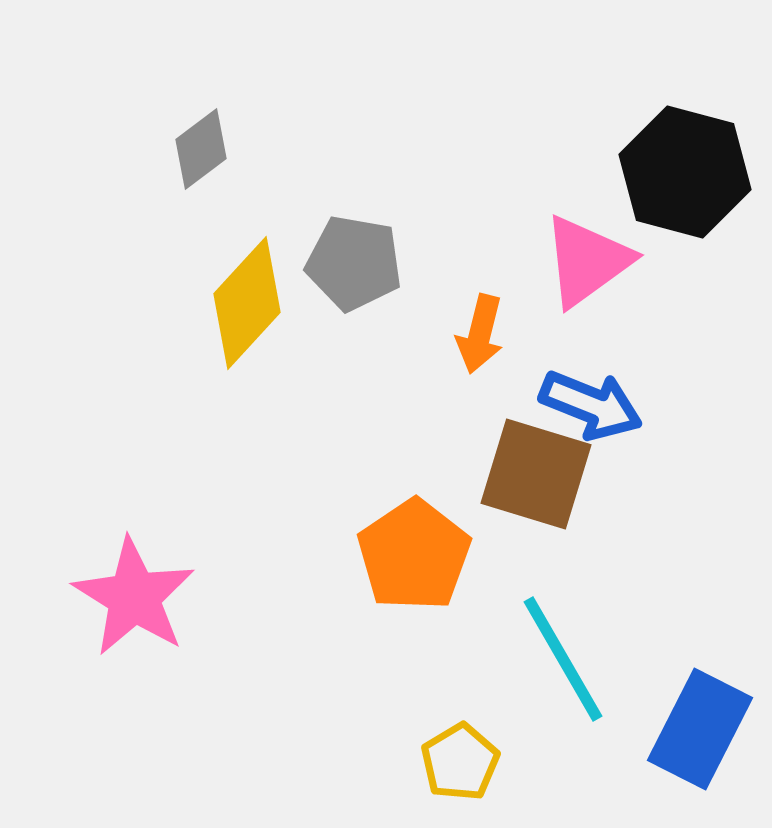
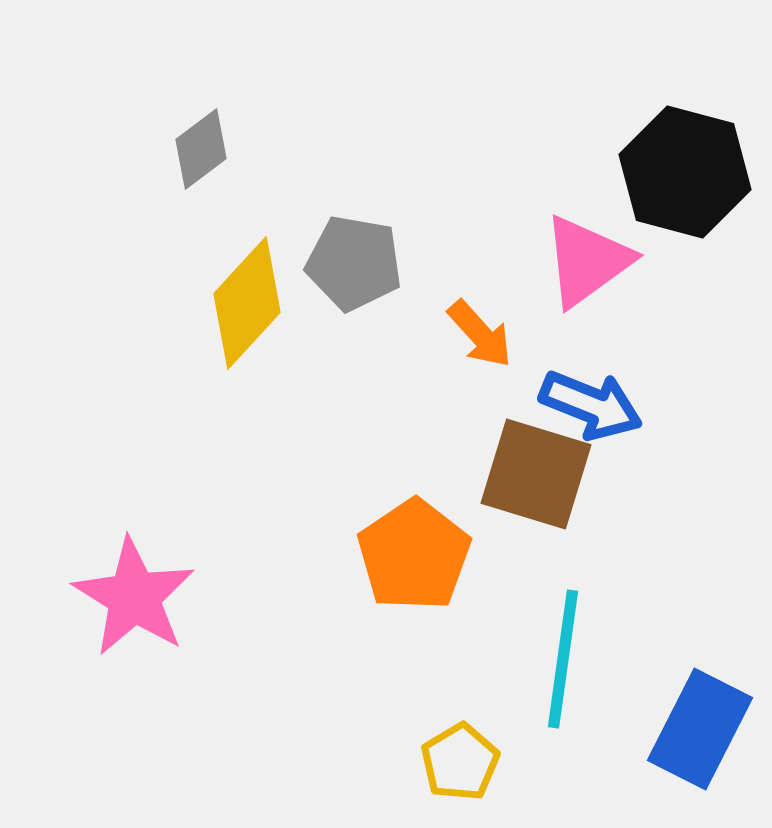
orange arrow: rotated 56 degrees counterclockwise
cyan line: rotated 38 degrees clockwise
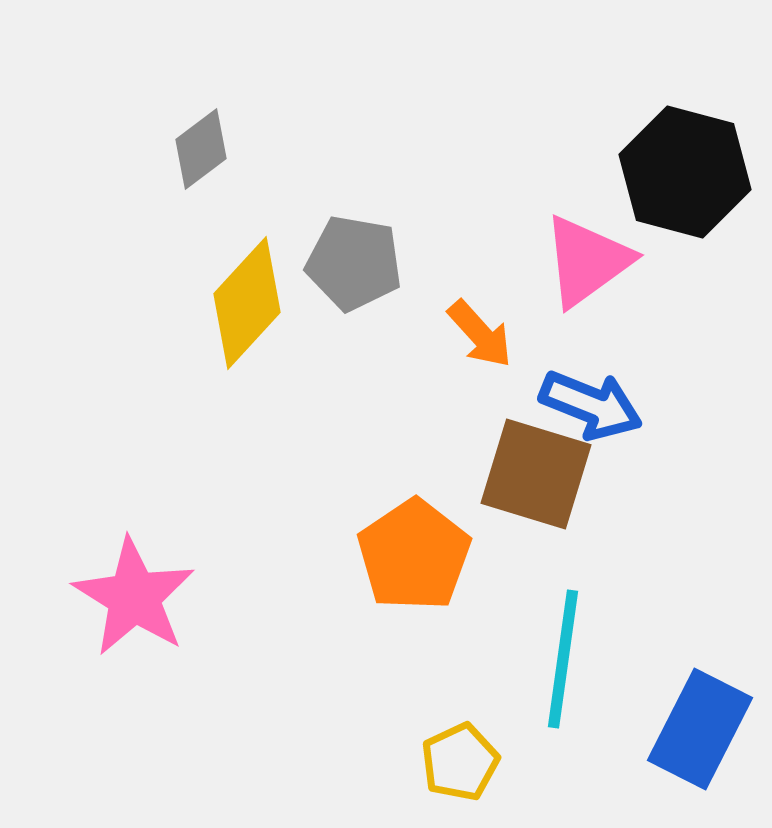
yellow pentagon: rotated 6 degrees clockwise
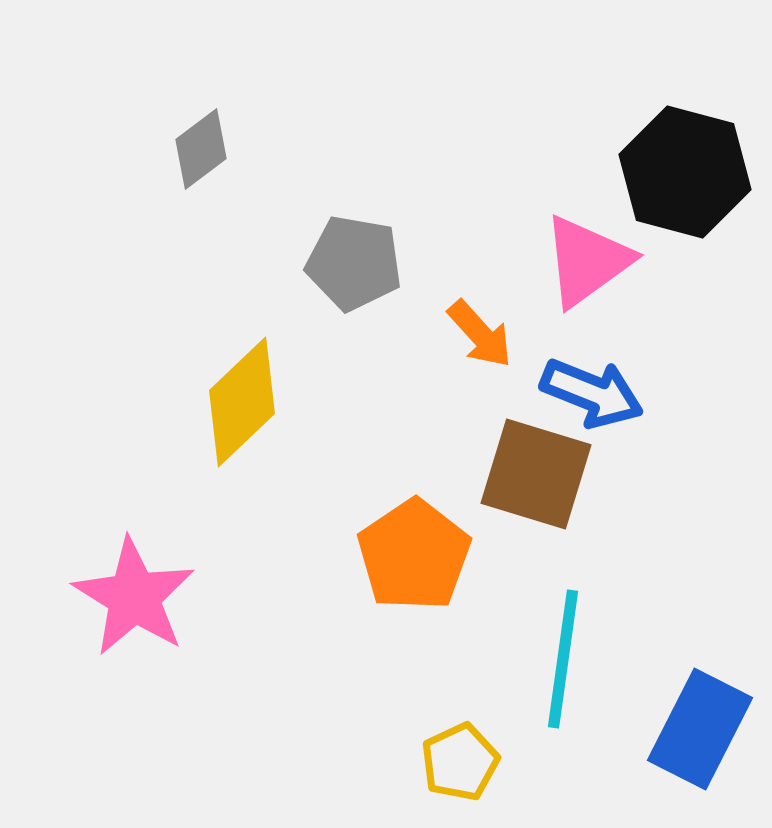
yellow diamond: moved 5 px left, 99 px down; rotated 4 degrees clockwise
blue arrow: moved 1 px right, 12 px up
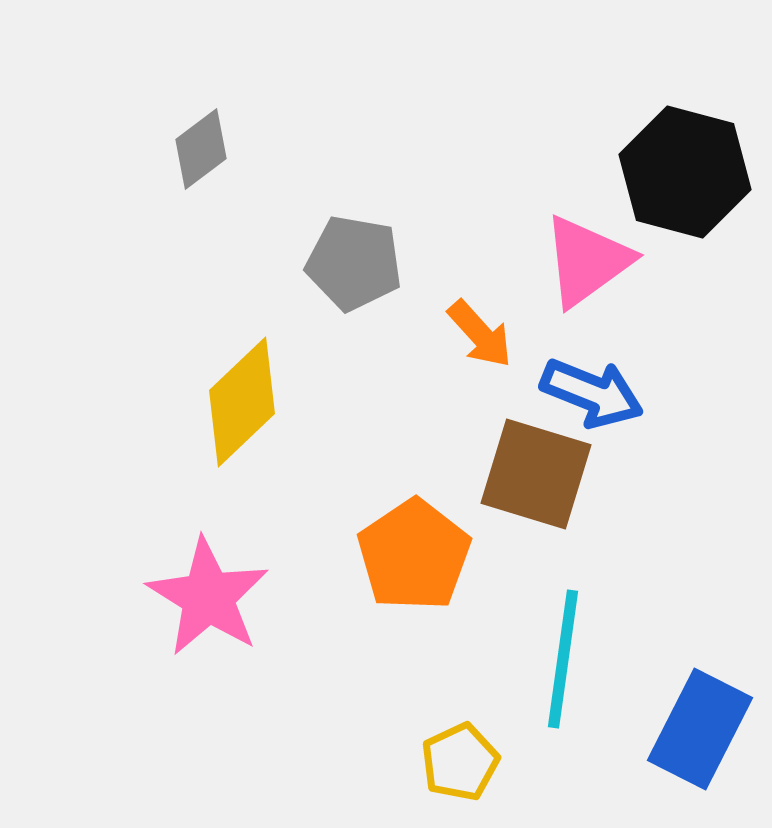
pink star: moved 74 px right
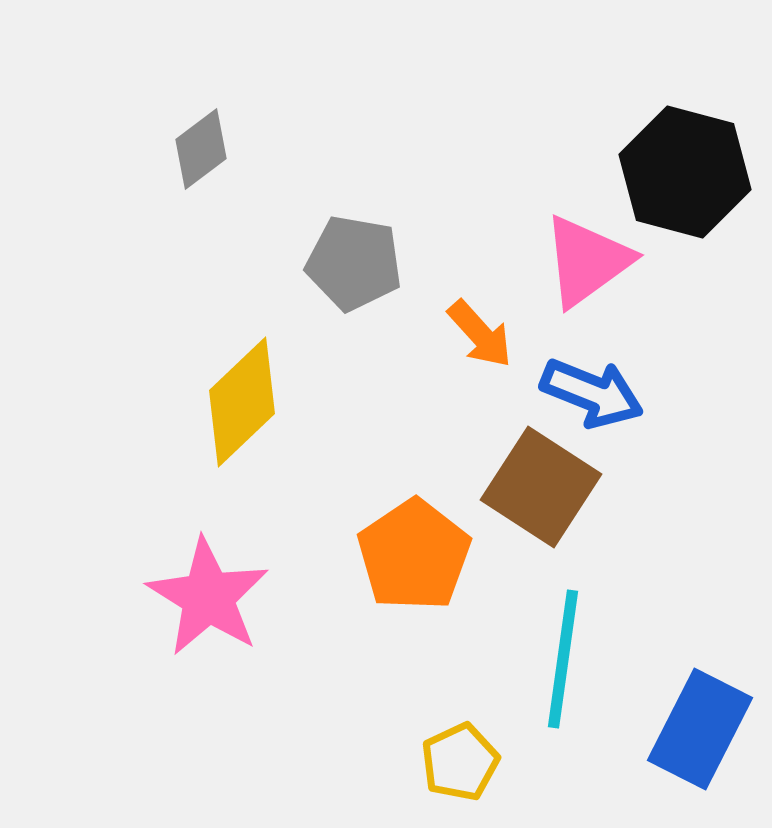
brown square: moved 5 px right, 13 px down; rotated 16 degrees clockwise
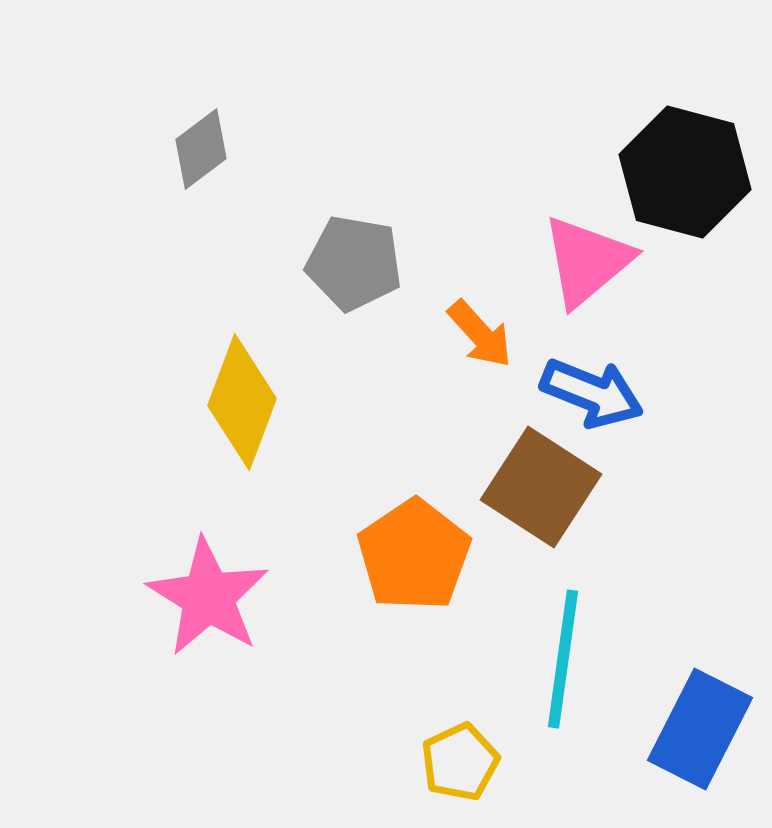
pink triangle: rotated 4 degrees counterclockwise
yellow diamond: rotated 26 degrees counterclockwise
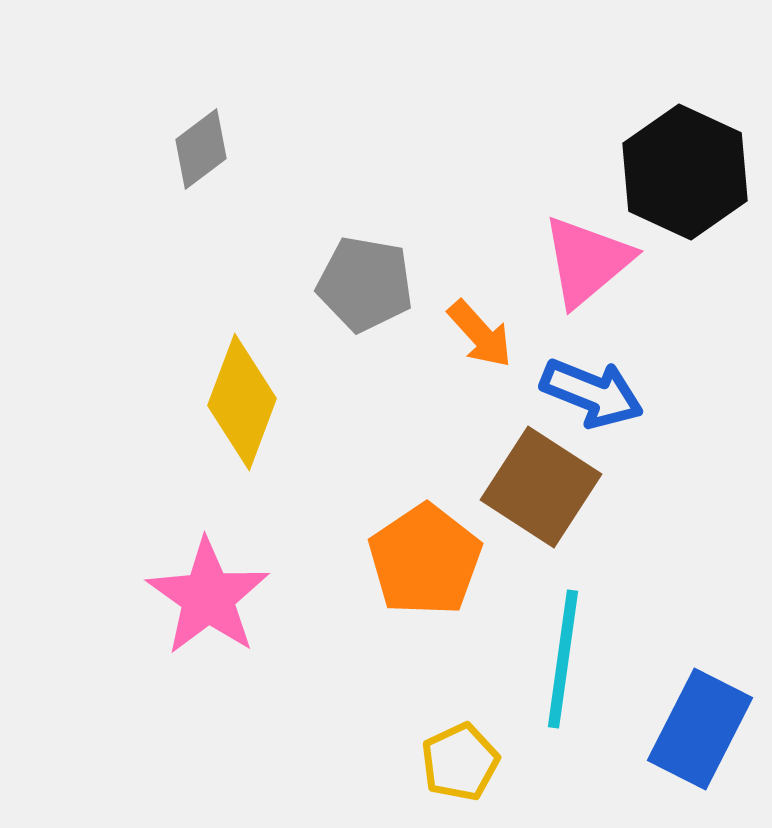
black hexagon: rotated 10 degrees clockwise
gray pentagon: moved 11 px right, 21 px down
orange pentagon: moved 11 px right, 5 px down
pink star: rotated 3 degrees clockwise
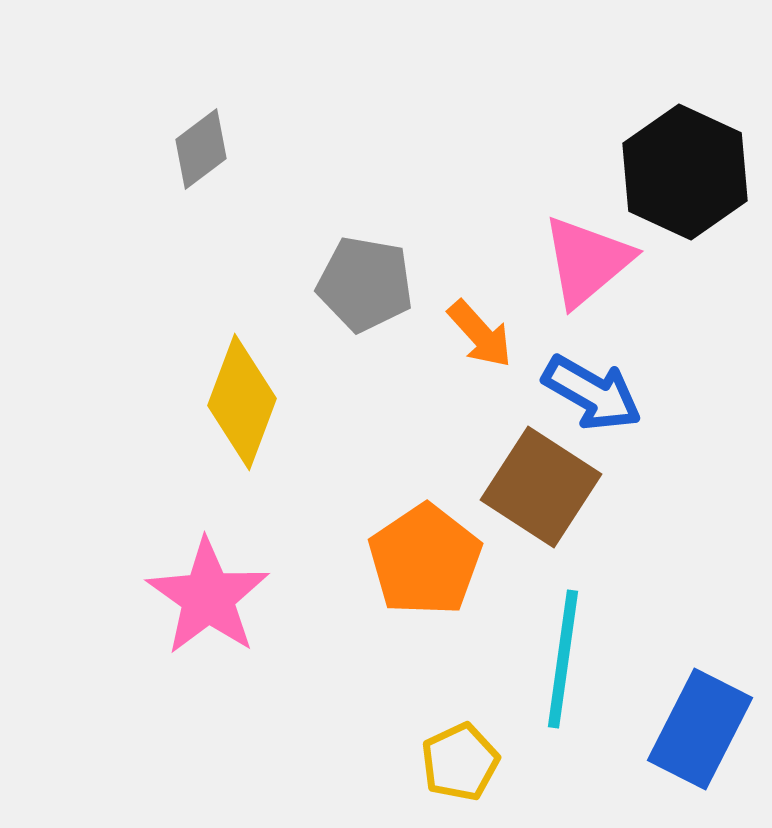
blue arrow: rotated 8 degrees clockwise
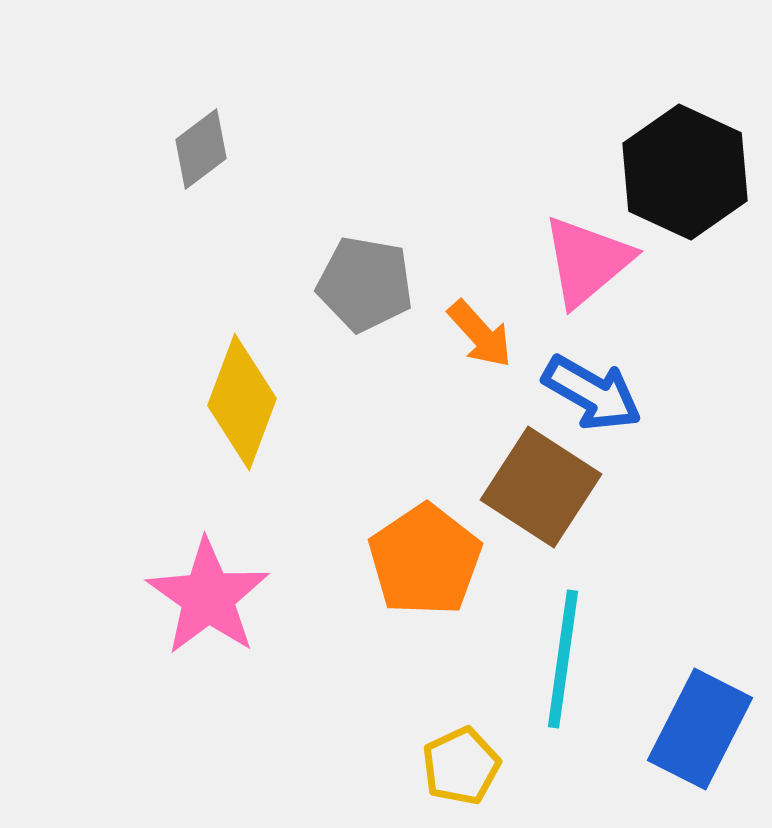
yellow pentagon: moved 1 px right, 4 px down
